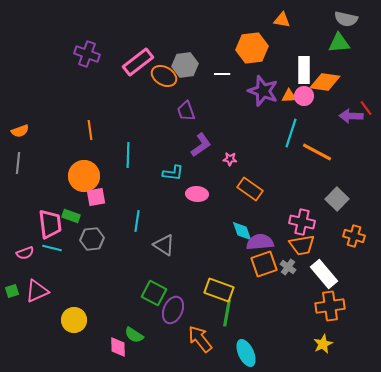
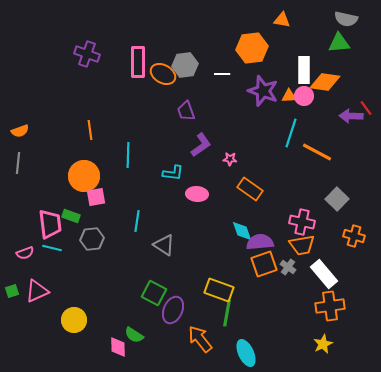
pink rectangle at (138, 62): rotated 52 degrees counterclockwise
orange ellipse at (164, 76): moved 1 px left, 2 px up
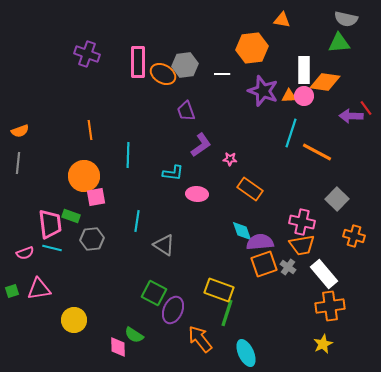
pink triangle at (37, 291): moved 2 px right, 2 px up; rotated 15 degrees clockwise
green line at (227, 313): rotated 8 degrees clockwise
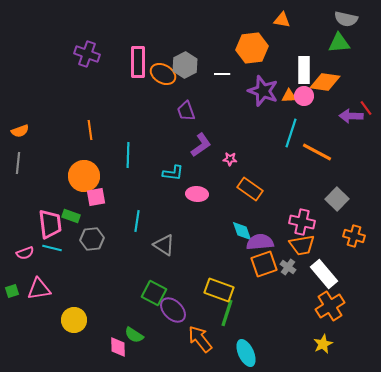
gray hexagon at (185, 65): rotated 20 degrees counterclockwise
orange cross at (330, 306): rotated 24 degrees counterclockwise
purple ellipse at (173, 310): rotated 68 degrees counterclockwise
